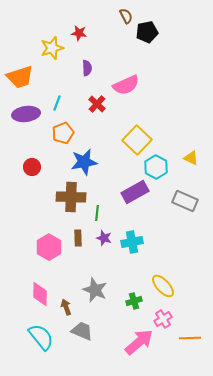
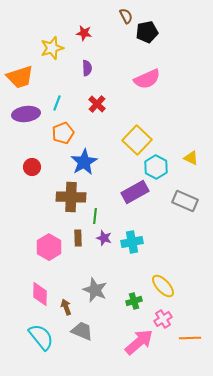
red star: moved 5 px right
pink semicircle: moved 21 px right, 6 px up
blue star: rotated 20 degrees counterclockwise
green line: moved 2 px left, 3 px down
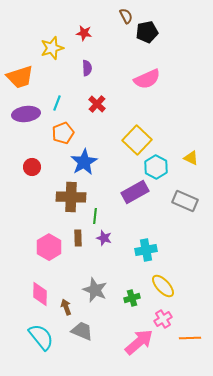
cyan cross: moved 14 px right, 8 px down
green cross: moved 2 px left, 3 px up
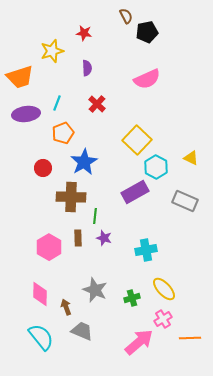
yellow star: moved 3 px down
red circle: moved 11 px right, 1 px down
yellow ellipse: moved 1 px right, 3 px down
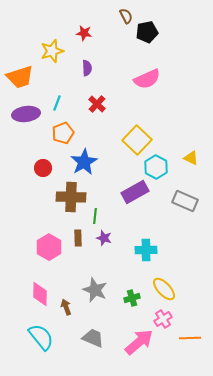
cyan cross: rotated 10 degrees clockwise
gray trapezoid: moved 11 px right, 7 px down
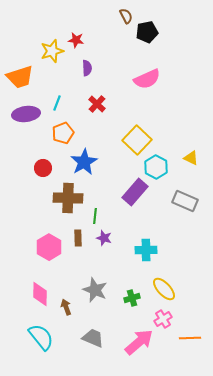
red star: moved 8 px left, 7 px down
purple rectangle: rotated 20 degrees counterclockwise
brown cross: moved 3 px left, 1 px down
